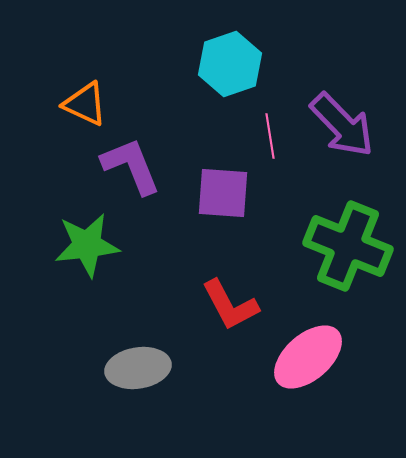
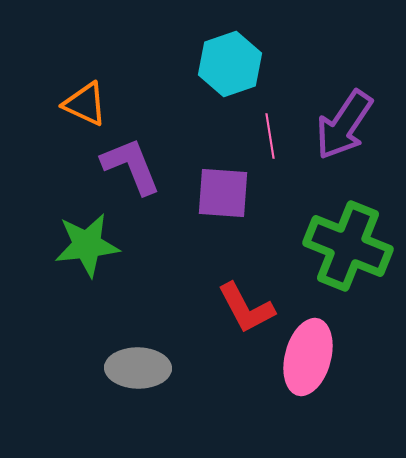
purple arrow: moved 2 px right; rotated 78 degrees clockwise
red L-shape: moved 16 px right, 3 px down
pink ellipse: rotated 34 degrees counterclockwise
gray ellipse: rotated 10 degrees clockwise
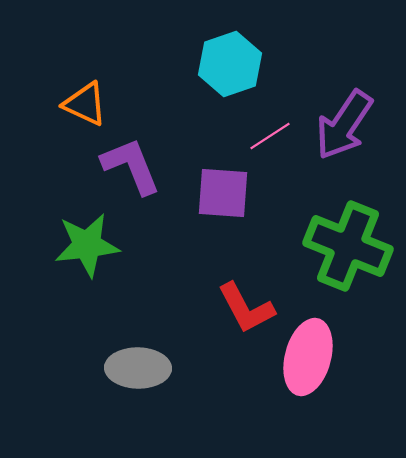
pink line: rotated 66 degrees clockwise
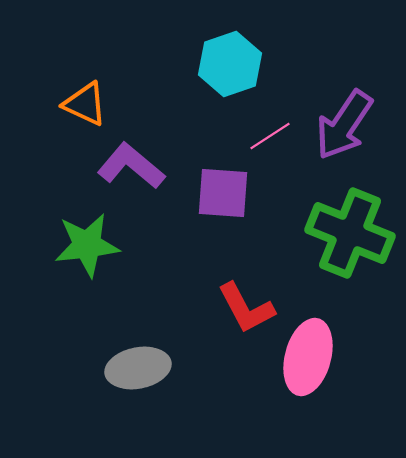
purple L-shape: rotated 28 degrees counterclockwise
green cross: moved 2 px right, 13 px up
gray ellipse: rotated 12 degrees counterclockwise
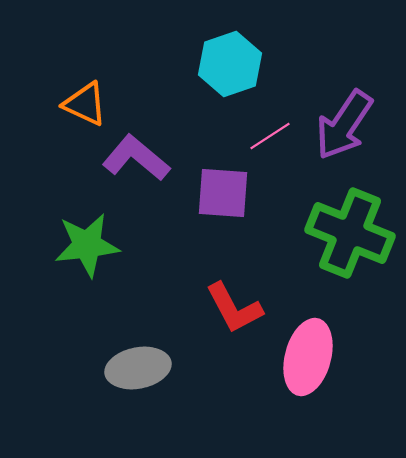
purple L-shape: moved 5 px right, 8 px up
red L-shape: moved 12 px left
